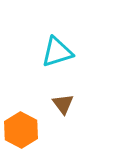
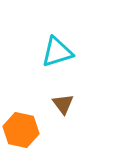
orange hexagon: rotated 16 degrees counterclockwise
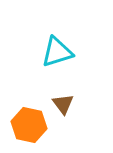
orange hexagon: moved 8 px right, 5 px up
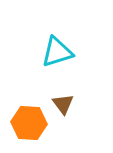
orange hexagon: moved 2 px up; rotated 8 degrees counterclockwise
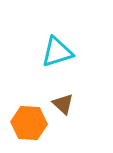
brown triangle: rotated 10 degrees counterclockwise
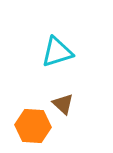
orange hexagon: moved 4 px right, 3 px down
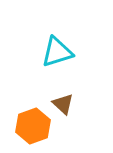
orange hexagon: rotated 24 degrees counterclockwise
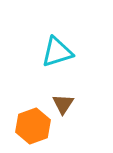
brown triangle: rotated 20 degrees clockwise
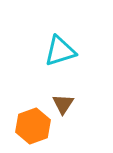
cyan triangle: moved 3 px right, 1 px up
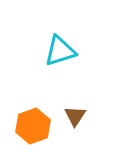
brown triangle: moved 12 px right, 12 px down
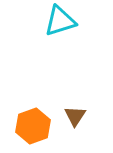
cyan triangle: moved 30 px up
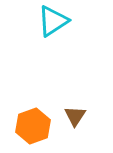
cyan triangle: moved 7 px left; rotated 16 degrees counterclockwise
